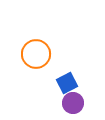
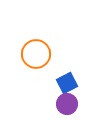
purple circle: moved 6 px left, 1 px down
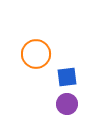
blue square: moved 6 px up; rotated 20 degrees clockwise
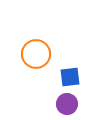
blue square: moved 3 px right
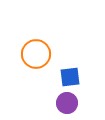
purple circle: moved 1 px up
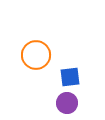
orange circle: moved 1 px down
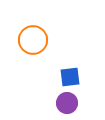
orange circle: moved 3 px left, 15 px up
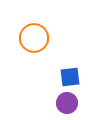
orange circle: moved 1 px right, 2 px up
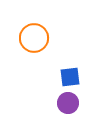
purple circle: moved 1 px right
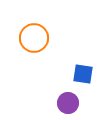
blue square: moved 13 px right, 3 px up; rotated 15 degrees clockwise
